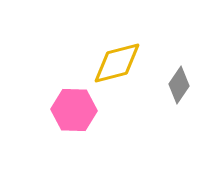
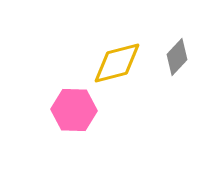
gray diamond: moved 2 px left, 28 px up; rotated 9 degrees clockwise
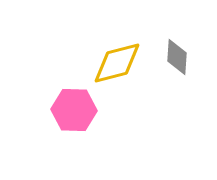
gray diamond: rotated 39 degrees counterclockwise
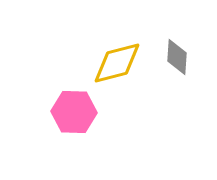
pink hexagon: moved 2 px down
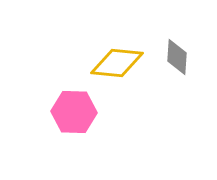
yellow diamond: rotated 20 degrees clockwise
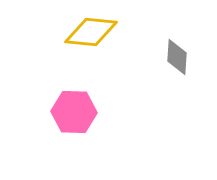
yellow diamond: moved 26 px left, 31 px up
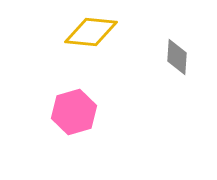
pink hexagon: rotated 18 degrees counterclockwise
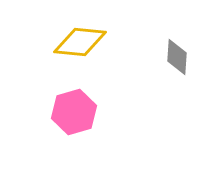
yellow diamond: moved 11 px left, 10 px down
